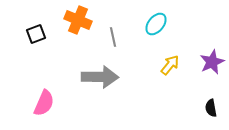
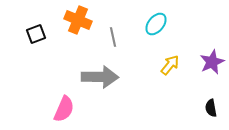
pink semicircle: moved 20 px right, 6 px down
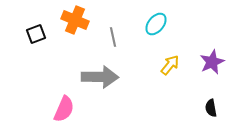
orange cross: moved 3 px left
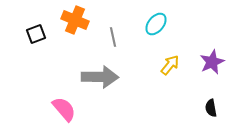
pink semicircle: rotated 64 degrees counterclockwise
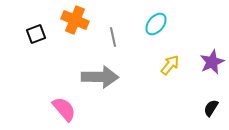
black semicircle: rotated 42 degrees clockwise
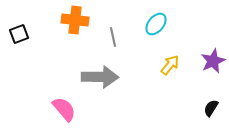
orange cross: rotated 16 degrees counterclockwise
black square: moved 17 px left
purple star: moved 1 px right, 1 px up
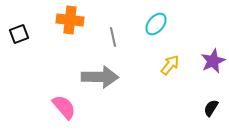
orange cross: moved 5 px left
pink semicircle: moved 2 px up
